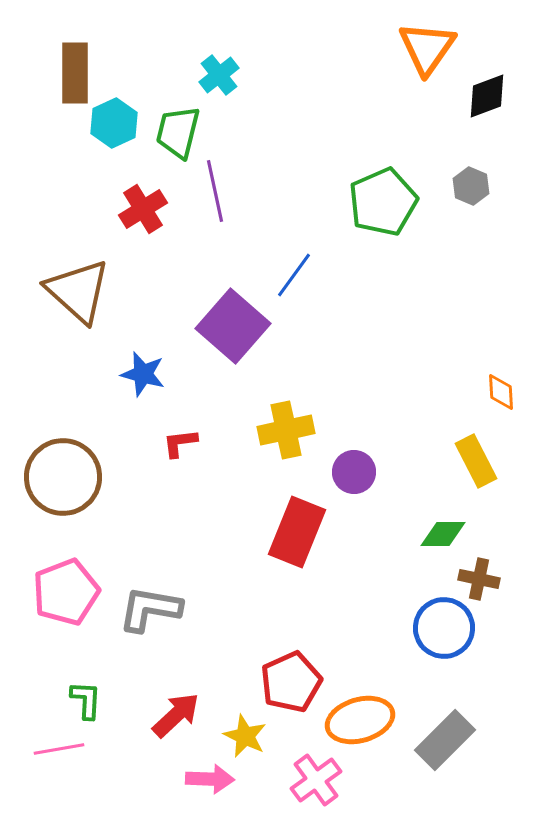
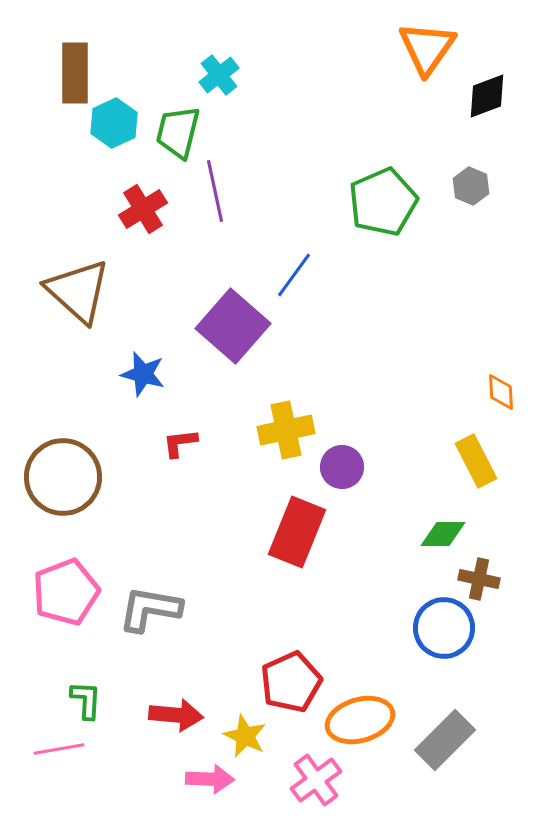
purple circle: moved 12 px left, 5 px up
red arrow: rotated 48 degrees clockwise
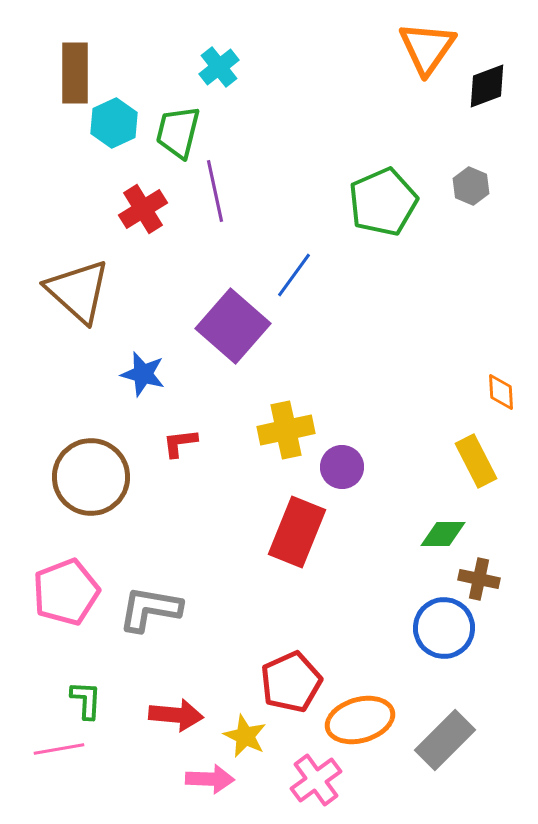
cyan cross: moved 8 px up
black diamond: moved 10 px up
brown circle: moved 28 px right
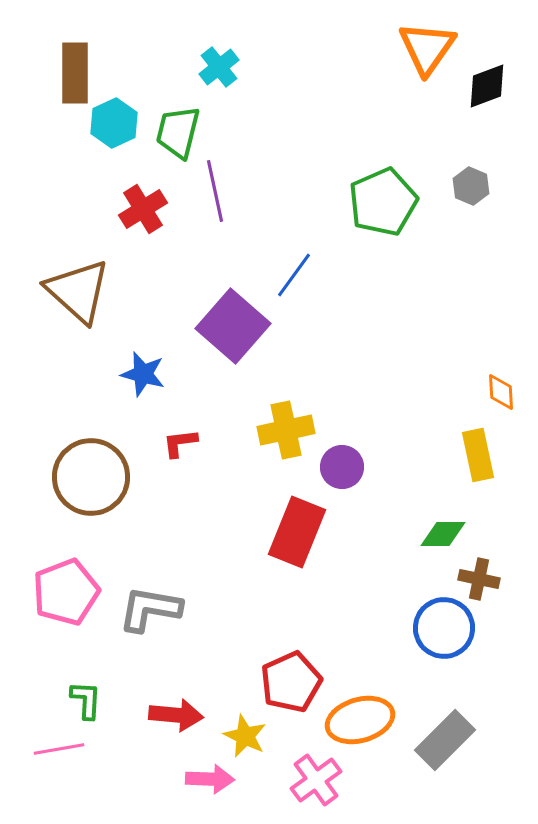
yellow rectangle: moved 2 px right, 6 px up; rotated 15 degrees clockwise
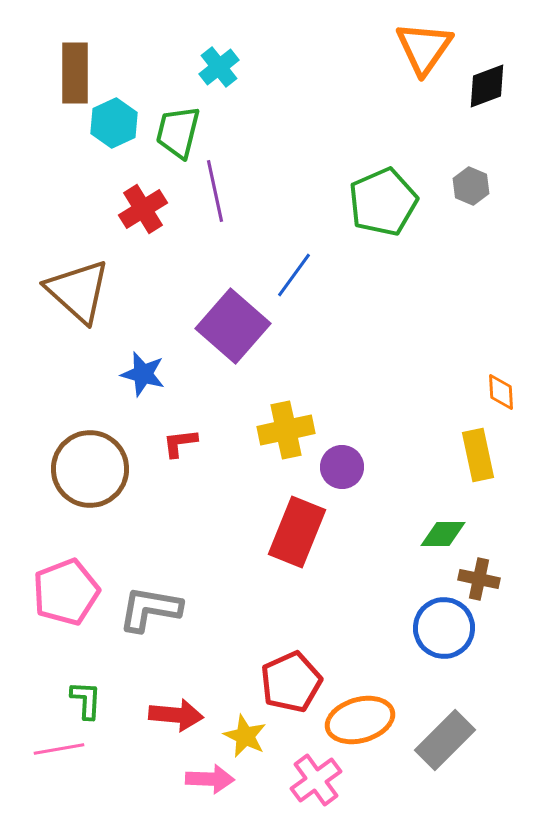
orange triangle: moved 3 px left
brown circle: moved 1 px left, 8 px up
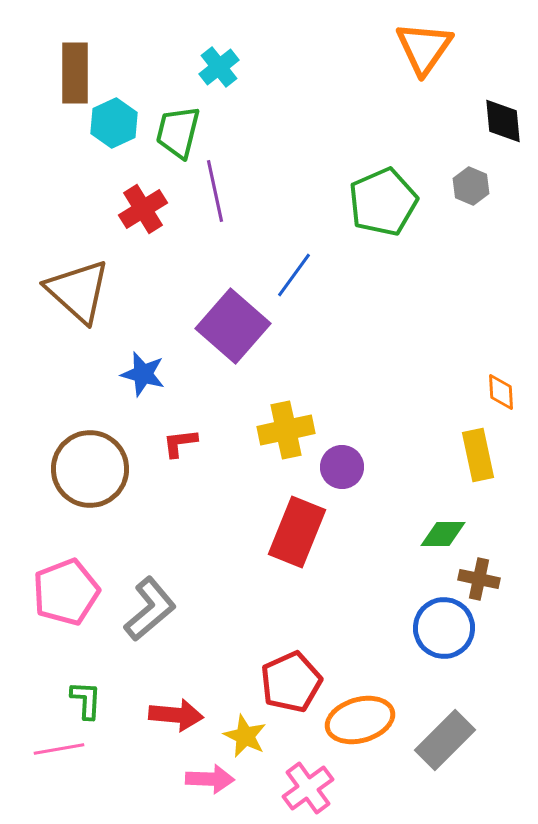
black diamond: moved 16 px right, 35 px down; rotated 75 degrees counterclockwise
gray L-shape: rotated 130 degrees clockwise
pink cross: moved 8 px left, 8 px down
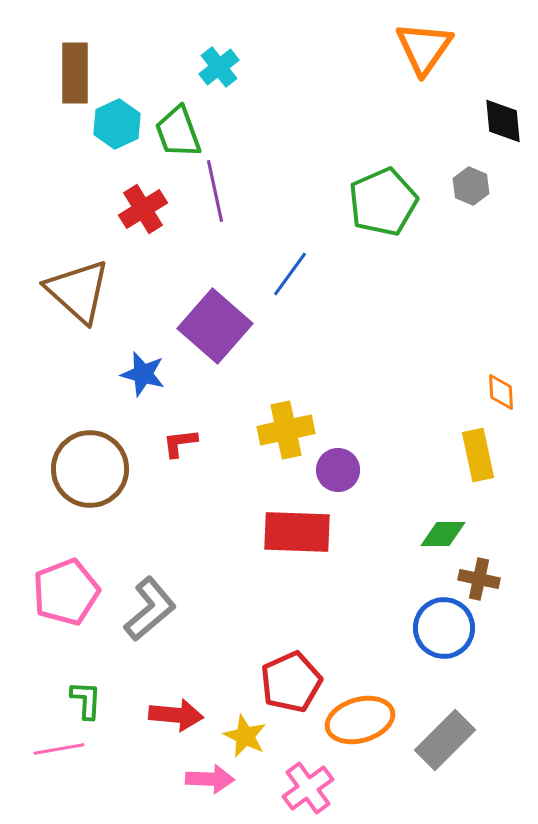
cyan hexagon: moved 3 px right, 1 px down
green trapezoid: rotated 34 degrees counterclockwise
blue line: moved 4 px left, 1 px up
purple square: moved 18 px left
purple circle: moved 4 px left, 3 px down
red rectangle: rotated 70 degrees clockwise
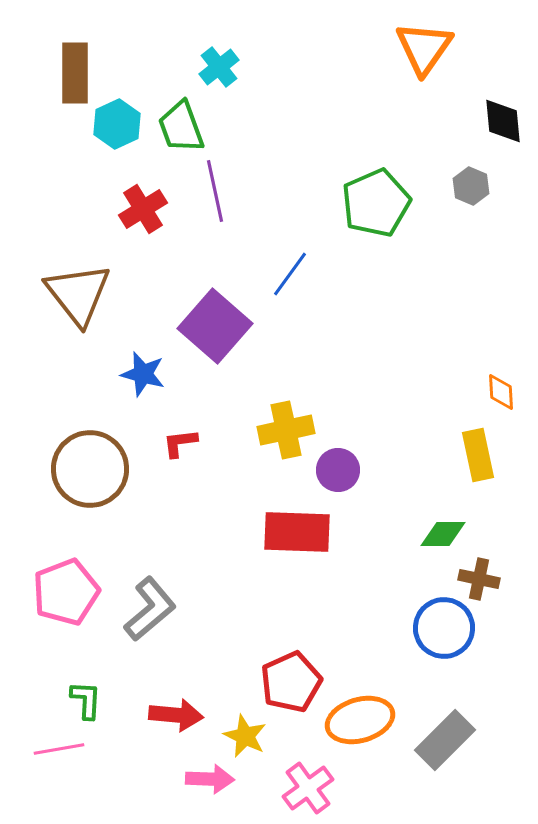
green trapezoid: moved 3 px right, 5 px up
green pentagon: moved 7 px left, 1 px down
brown triangle: moved 3 px down; rotated 10 degrees clockwise
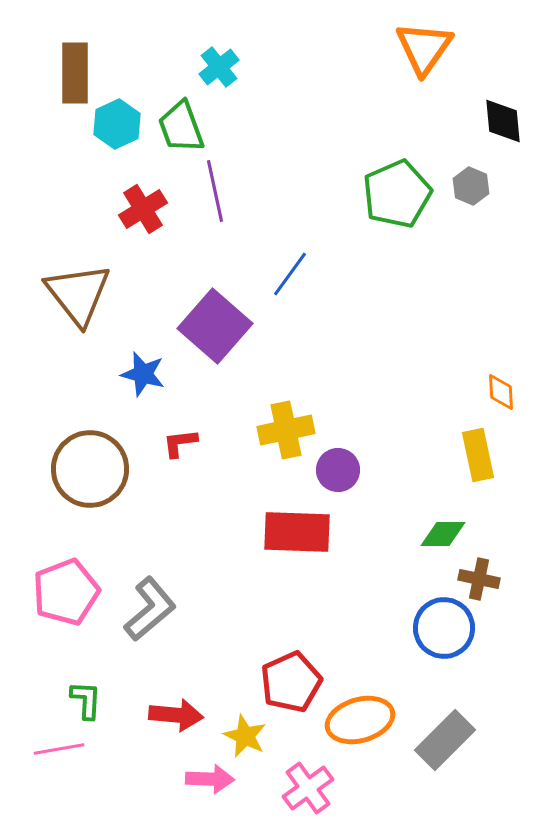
green pentagon: moved 21 px right, 9 px up
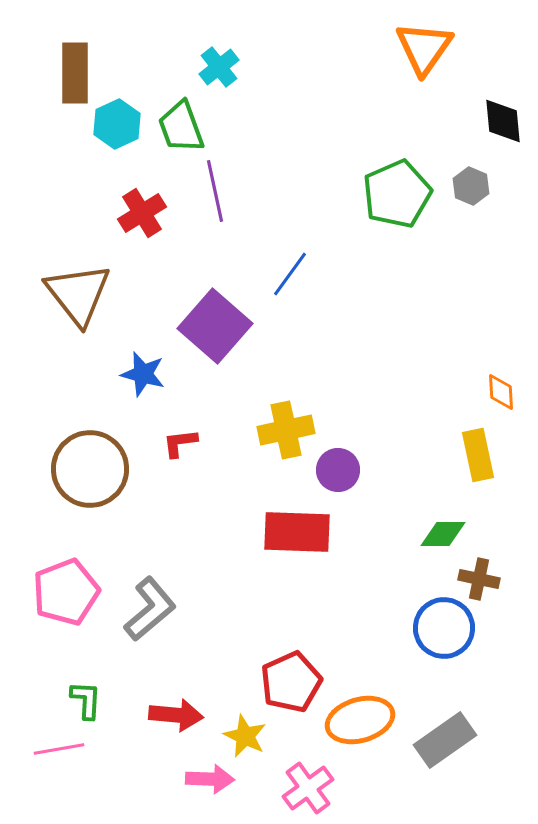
red cross: moved 1 px left, 4 px down
gray rectangle: rotated 10 degrees clockwise
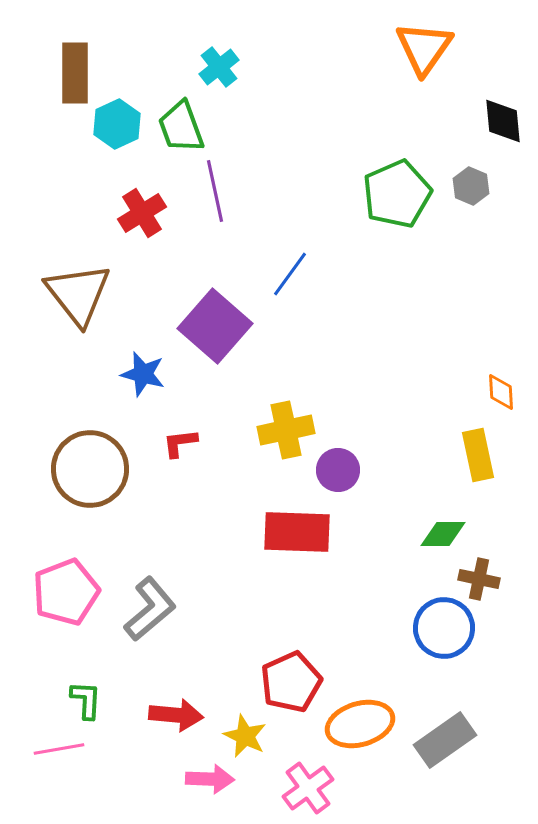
orange ellipse: moved 4 px down
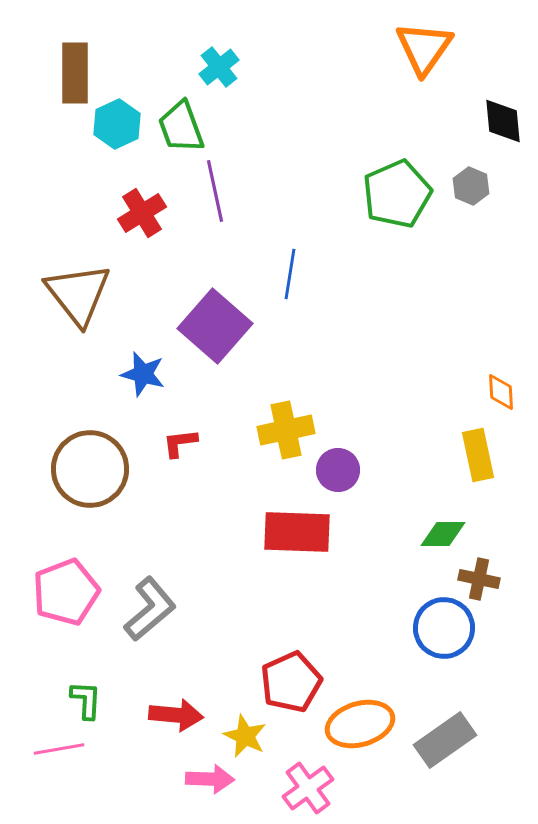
blue line: rotated 27 degrees counterclockwise
